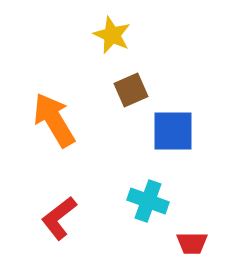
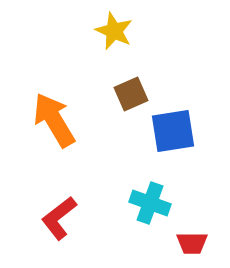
yellow star: moved 2 px right, 4 px up
brown square: moved 4 px down
blue square: rotated 9 degrees counterclockwise
cyan cross: moved 2 px right, 2 px down
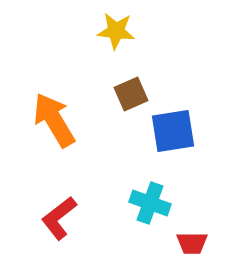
yellow star: moved 2 px right; rotated 18 degrees counterclockwise
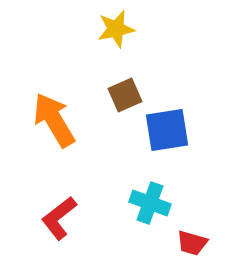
yellow star: moved 2 px up; rotated 18 degrees counterclockwise
brown square: moved 6 px left, 1 px down
blue square: moved 6 px left, 1 px up
red trapezoid: rotated 16 degrees clockwise
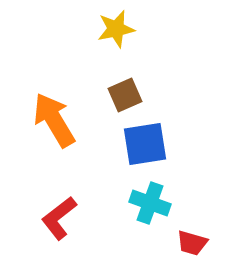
blue square: moved 22 px left, 14 px down
